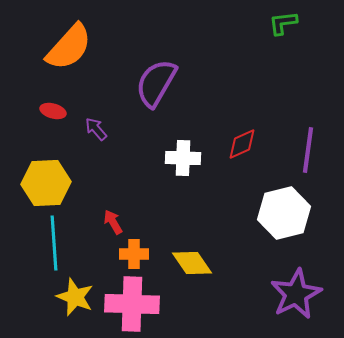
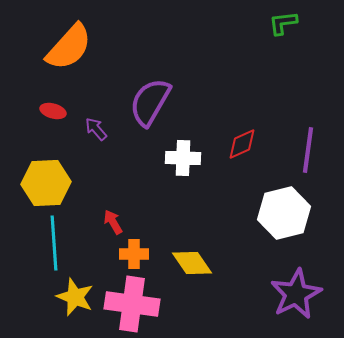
purple semicircle: moved 6 px left, 19 px down
pink cross: rotated 6 degrees clockwise
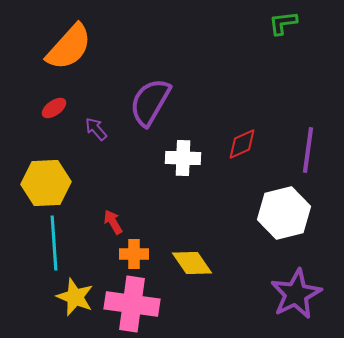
red ellipse: moved 1 px right, 3 px up; rotated 50 degrees counterclockwise
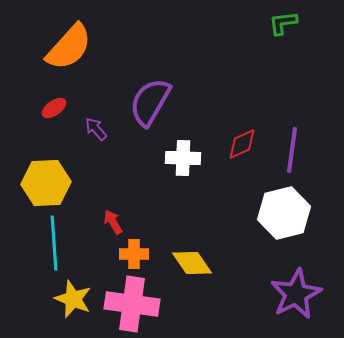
purple line: moved 16 px left
yellow star: moved 2 px left, 2 px down
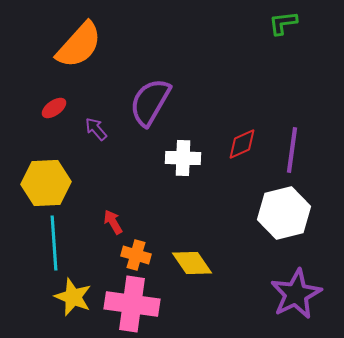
orange semicircle: moved 10 px right, 2 px up
orange cross: moved 2 px right, 1 px down; rotated 16 degrees clockwise
yellow star: moved 2 px up
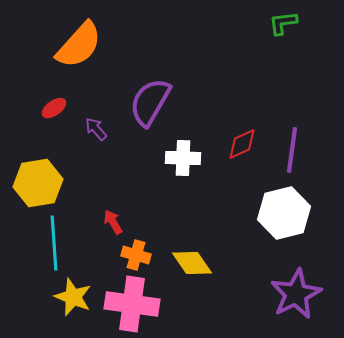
yellow hexagon: moved 8 px left; rotated 6 degrees counterclockwise
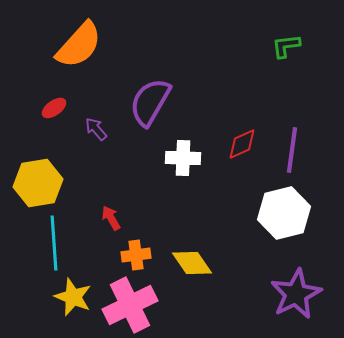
green L-shape: moved 3 px right, 23 px down
red arrow: moved 2 px left, 4 px up
orange cross: rotated 24 degrees counterclockwise
pink cross: moved 2 px left, 1 px down; rotated 34 degrees counterclockwise
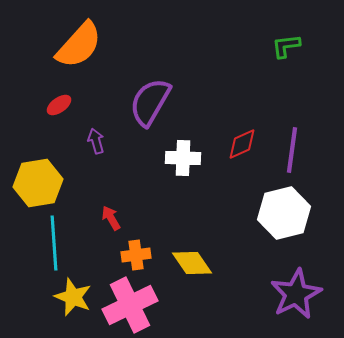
red ellipse: moved 5 px right, 3 px up
purple arrow: moved 12 px down; rotated 25 degrees clockwise
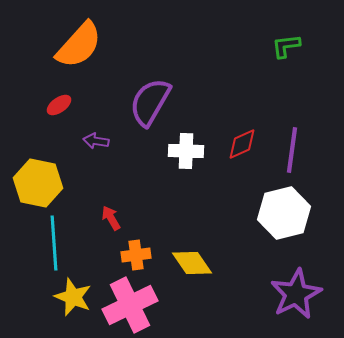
purple arrow: rotated 65 degrees counterclockwise
white cross: moved 3 px right, 7 px up
yellow hexagon: rotated 21 degrees clockwise
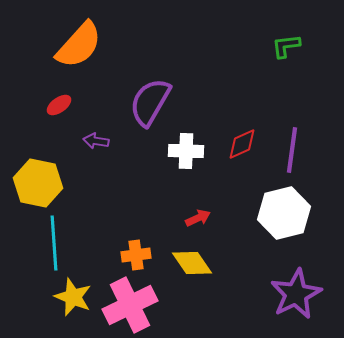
red arrow: moved 87 px right; rotated 95 degrees clockwise
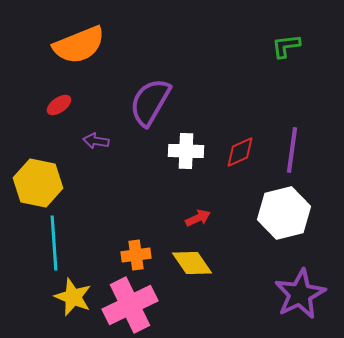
orange semicircle: rotated 26 degrees clockwise
red diamond: moved 2 px left, 8 px down
purple star: moved 4 px right
